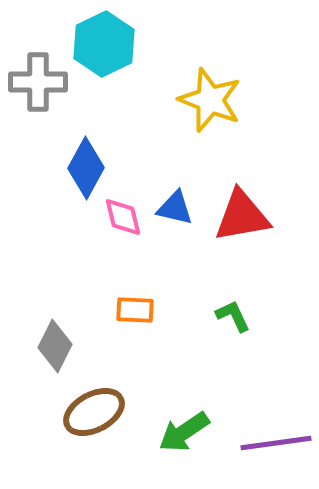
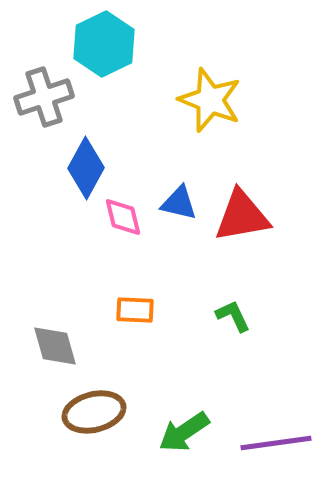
gray cross: moved 6 px right, 15 px down; rotated 18 degrees counterclockwise
blue triangle: moved 4 px right, 5 px up
gray diamond: rotated 42 degrees counterclockwise
brown ellipse: rotated 14 degrees clockwise
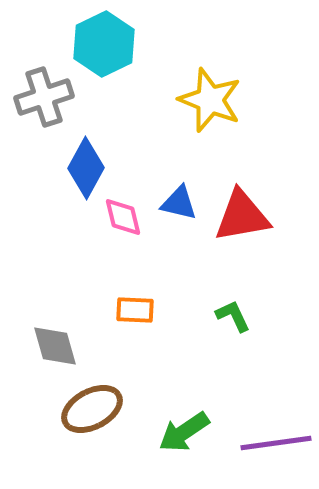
brown ellipse: moved 2 px left, 3 px up; rotated 14 degrees counterclockwise
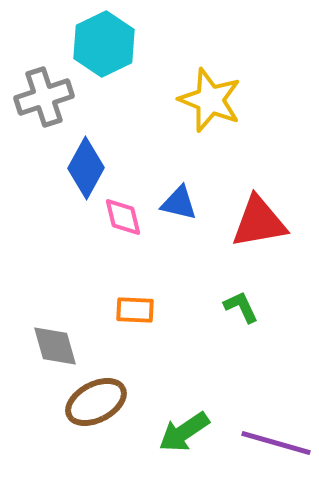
red triangle: moved 17 px right, 6 px down
green L-shape: moved 8 px right, 9 px up
brown ellipse: moved 4 px right, 7 px up
purple line: rotated 24 degrees clockwise
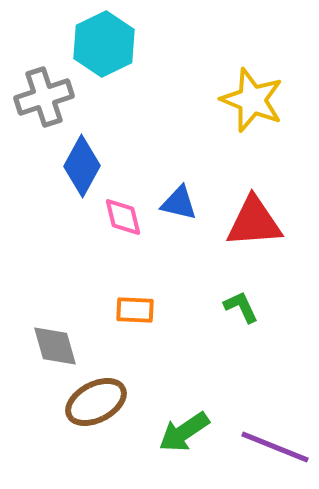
yellow star: moved 42 px right
blue diamond: moved 4 px left, 2 px up
red triangle: moved 5 px left; rotated 6 degrees clockwise
purple line: moved 1 px left, 4 px down; rotated 6 degrees clockwise
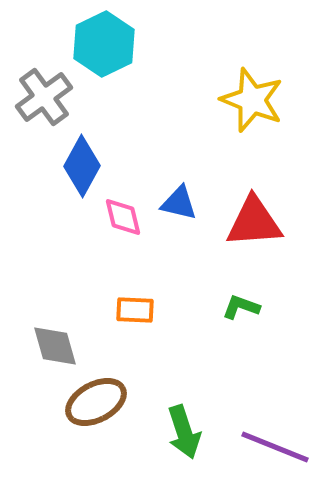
gray cross: rotated 18 degrees counterclockwise
green L-shape: rotated 45 degrees counterclockwise
green arrow: rotated 74 degrees counterclockwise
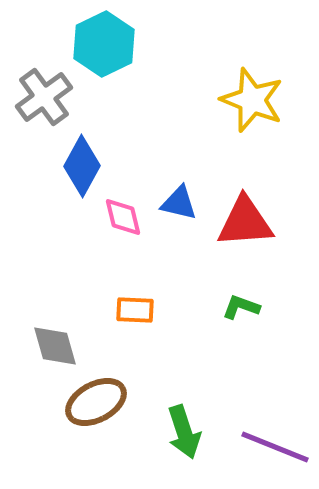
red triangle: moved 9 px left
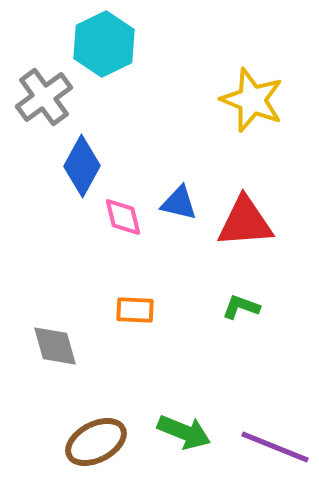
brown ellipse: moved 40 px down
green arrow: rotated 50 degrees counterclockwise
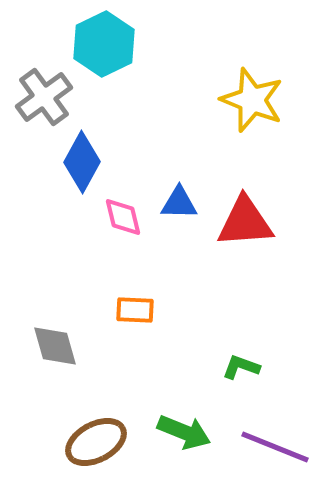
blue diamond: moved 4 px up
blue triangle: rotated 12 degrees counterclockwise
green L-shape: moved 60 px down
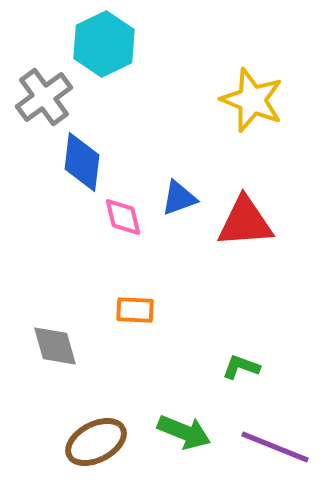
blue diamond: rotated 22 degrees counterclockwise
blue triangle: moved 5 px up; rotated 21 degrees counterclockwise
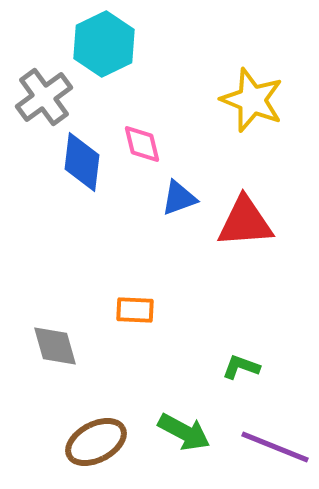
pink diamond: moved 19 px right, 73 px up
green arrow: rotated 6 degrees clockwise
